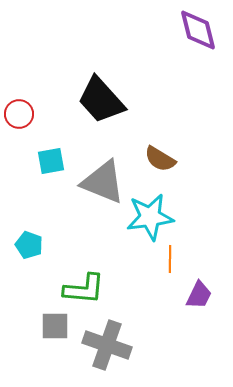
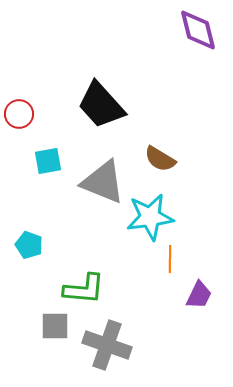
black trapezoid: moved 5 px down
cyan square: moved 3 px left
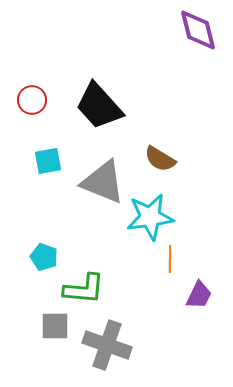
black trapezoid: moved 2 px left, 1 px down
red circle: moved 13 px right, 14 px up
cyan pentagon: moved 15 px right, 12 px down
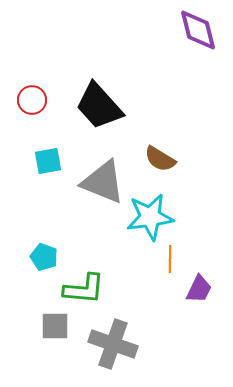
purple trapezoid: moved 6 px up
gray cross: moved 6 px right, 1 px up
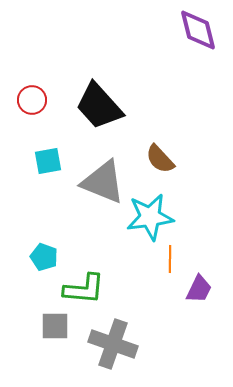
brown semicircle: rotated 16 degrees clockwise
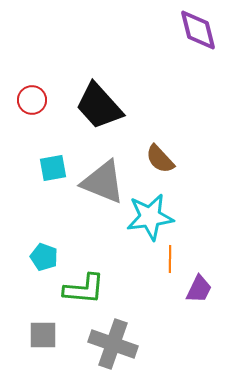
cyan square: moved 5 px right, 7 px down
gray square: moved 12 px left, 9 px down
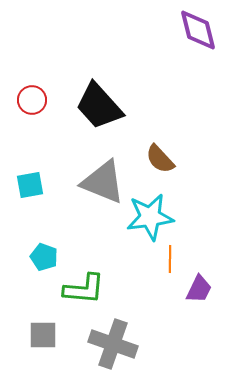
cyan square: moved 23 px left, 17 px down
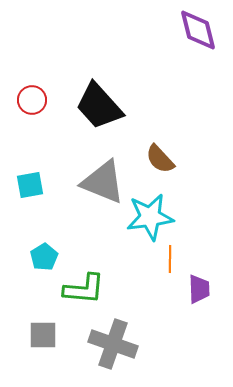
cyan pentagon: rotated 20 degrees clockwise
purple trapezoid: rotated 28 degrees counterclockwise
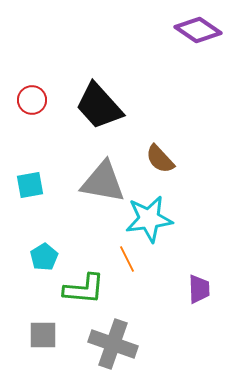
purple diamond: rotated 42 degrees counterclockwise
gray triangle: rotated 12 degrees counterclockwise
cyan star: moved 1 px left, 2 px down
orange line: moved 43 px left; rotated 28 degrees counterclockwise
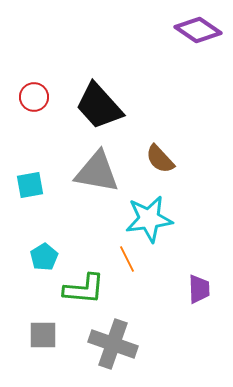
red circle: moved 2 px right, 3 px up
gray triangle: moved 6 px left, 10 px up
